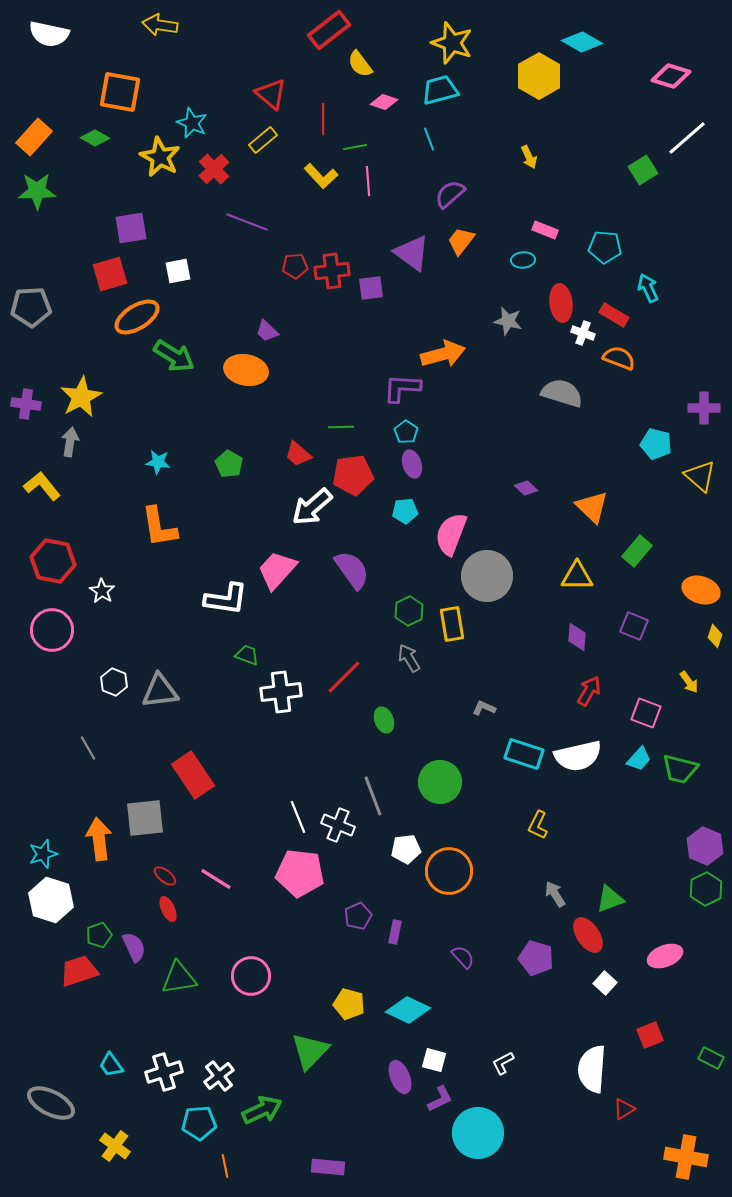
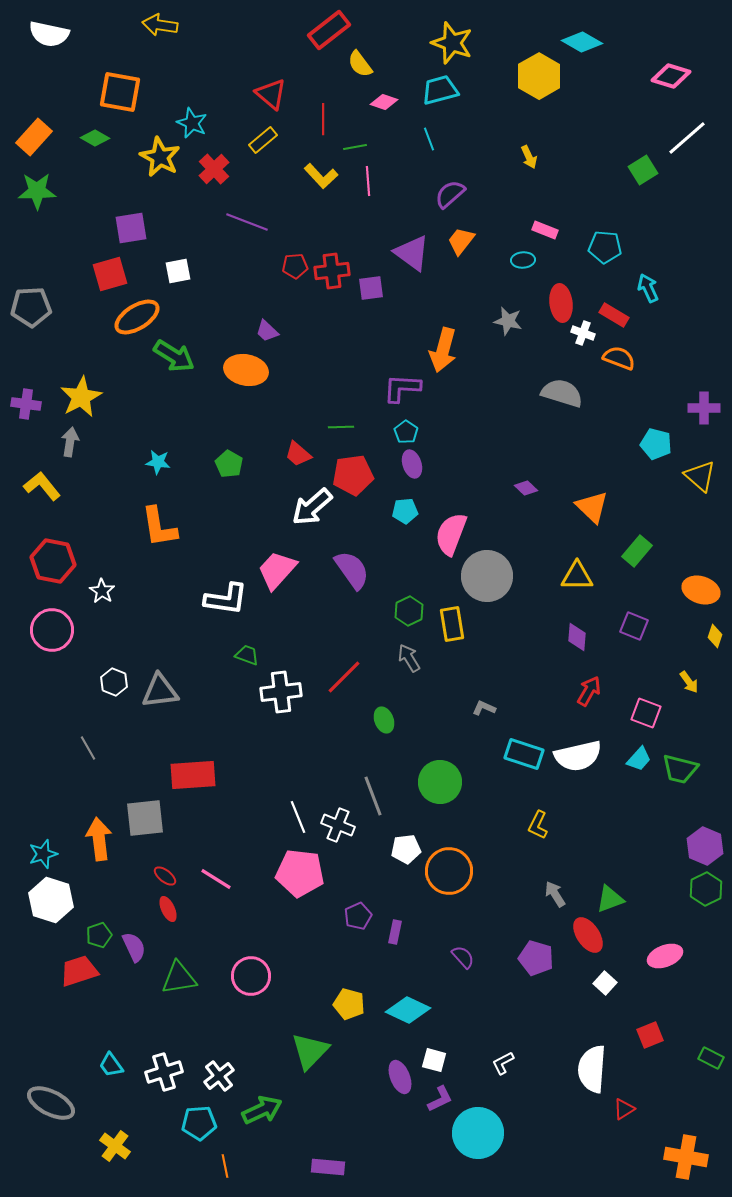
orange arrow at (443, 354): moved 4 px up; rotated 120 degrees clockwise
red rectangle at (193, 775): rotated 60 degrees counterclockwise
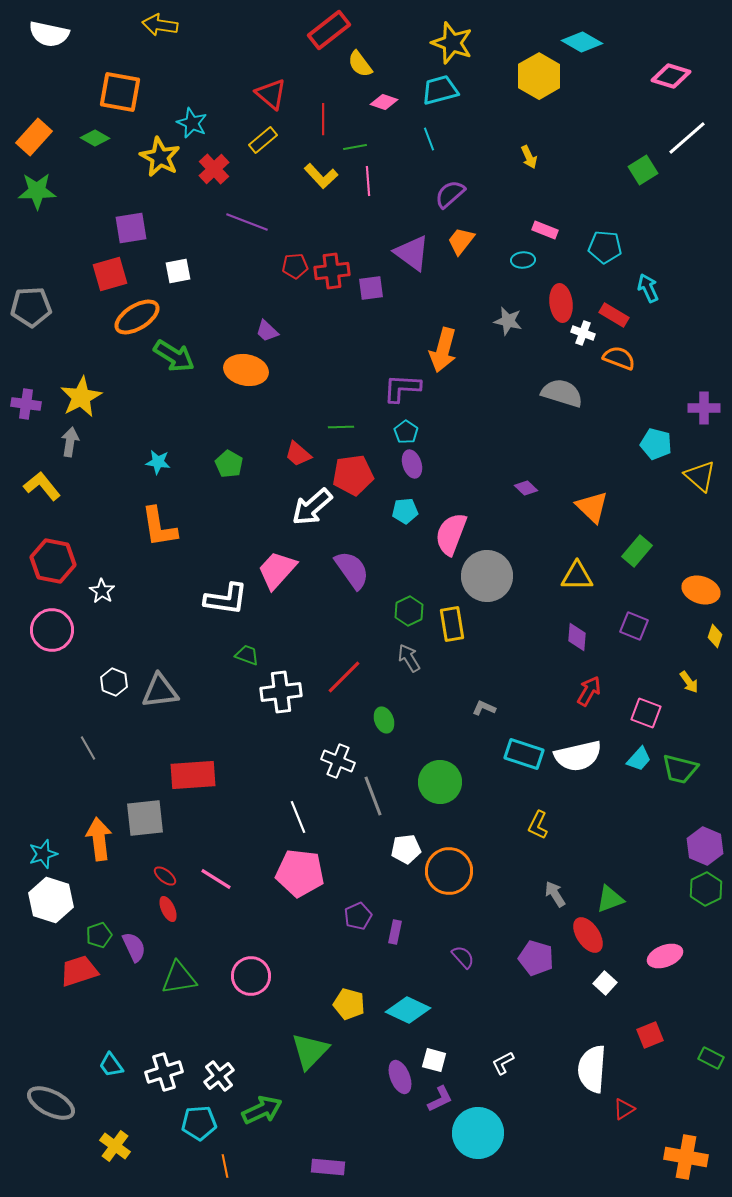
white cross at (338, 825): moved 64 px up
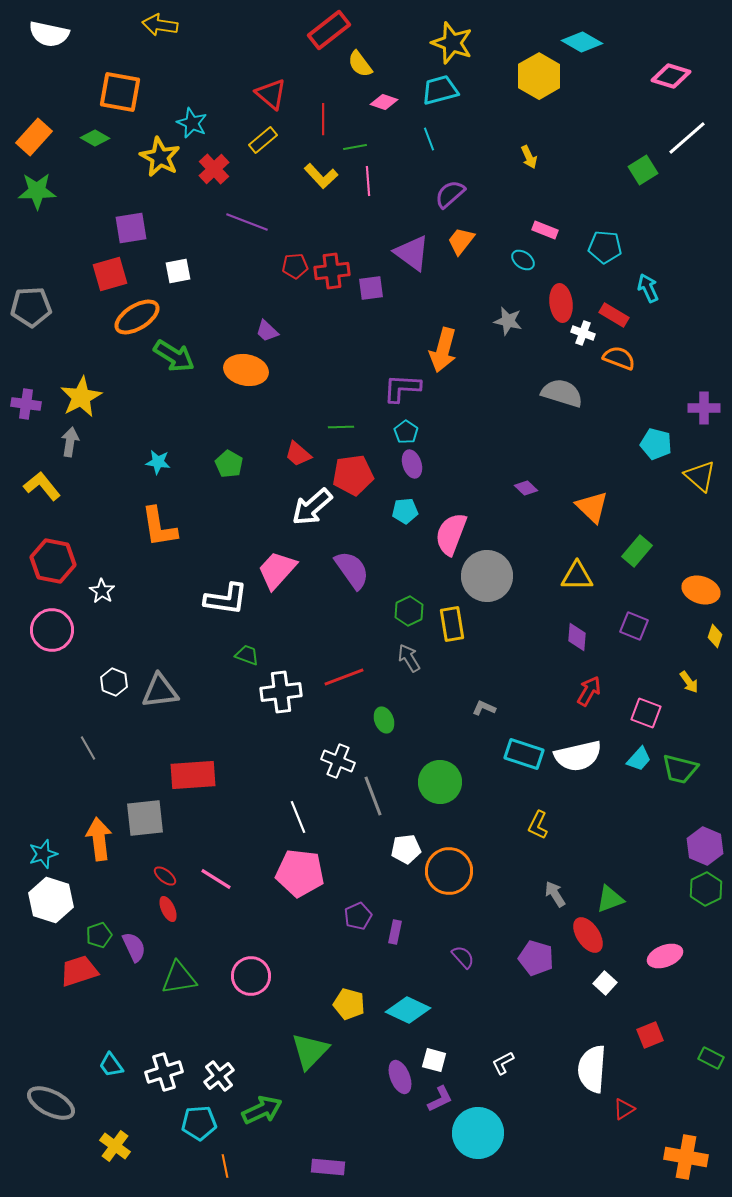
cyan ellipse at (523, 260): rotated 40 degrees clockwise
red line at (344, 677): rotated 24 degrees clockwise
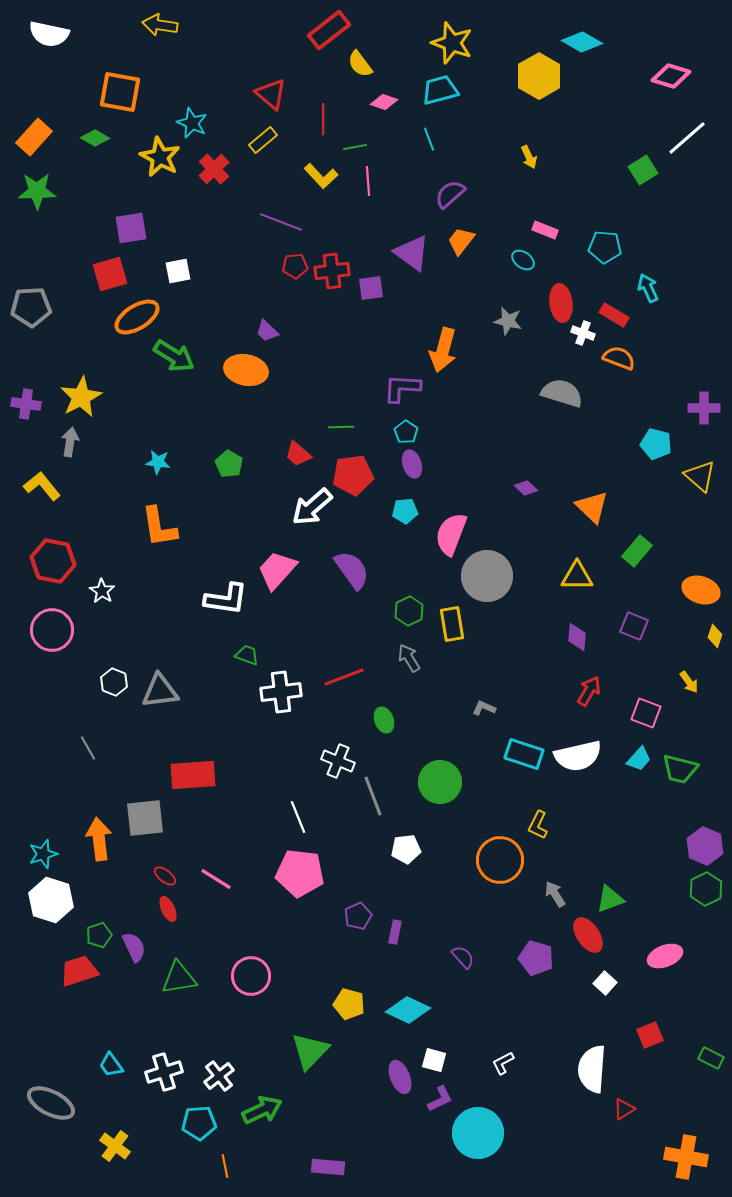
purple line at (247, 222): moved 34 px right
orange circle at (449, 871): moved 51 px right, 11 px up
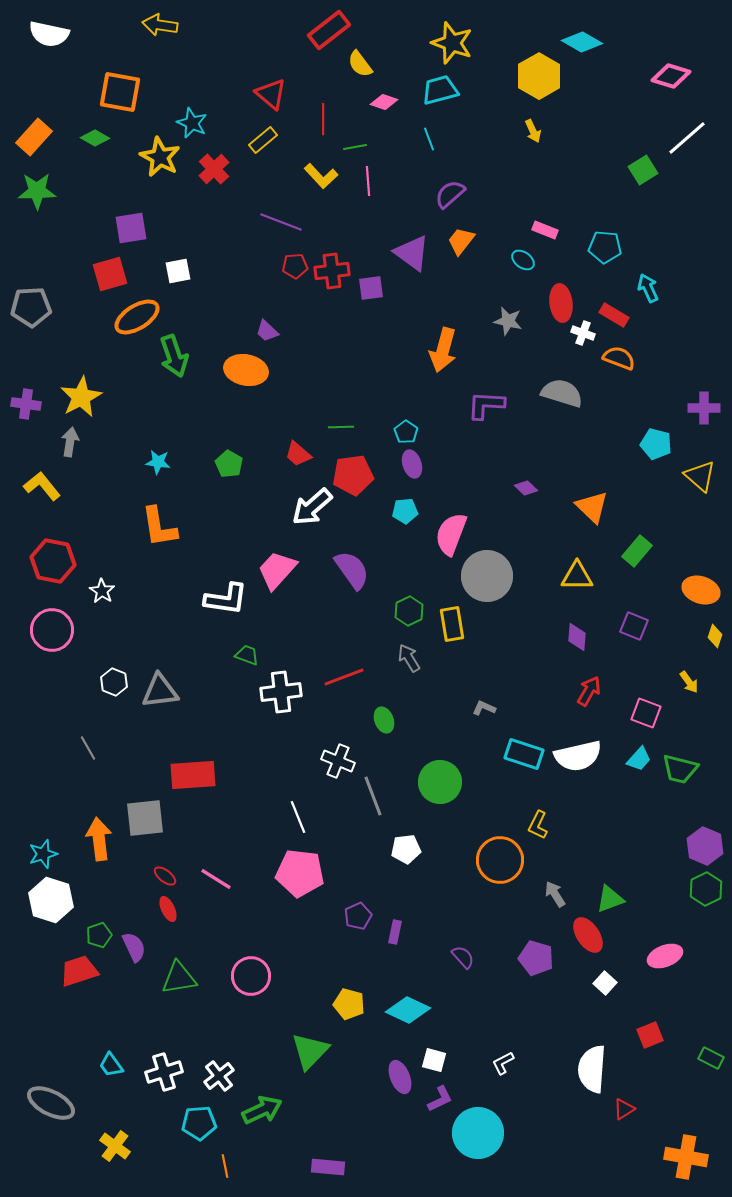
yellow arrow at (529, 157): moved 4 px right, 26 px up
green arrow at (174, 356): rotated 39 degrees clockwise
purple L-shape at (402, 388): moved 84 px right, 17 px down
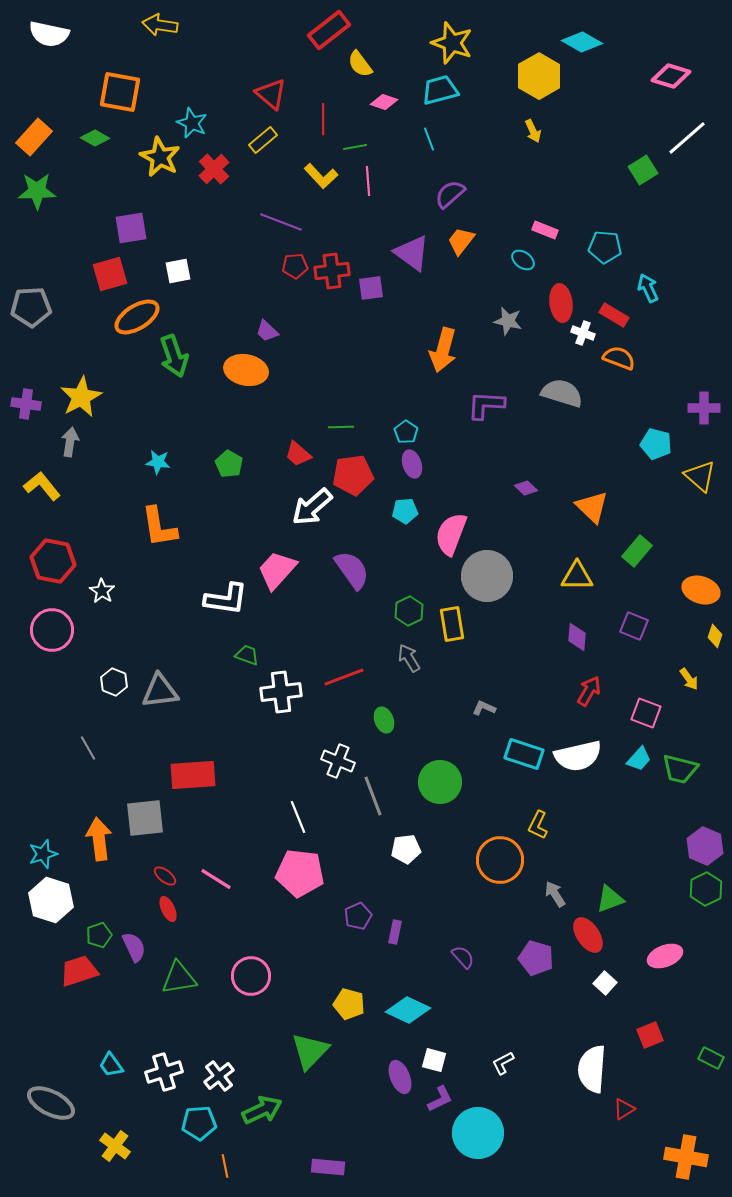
yellow arrow at (689, 682): moved 3 px up
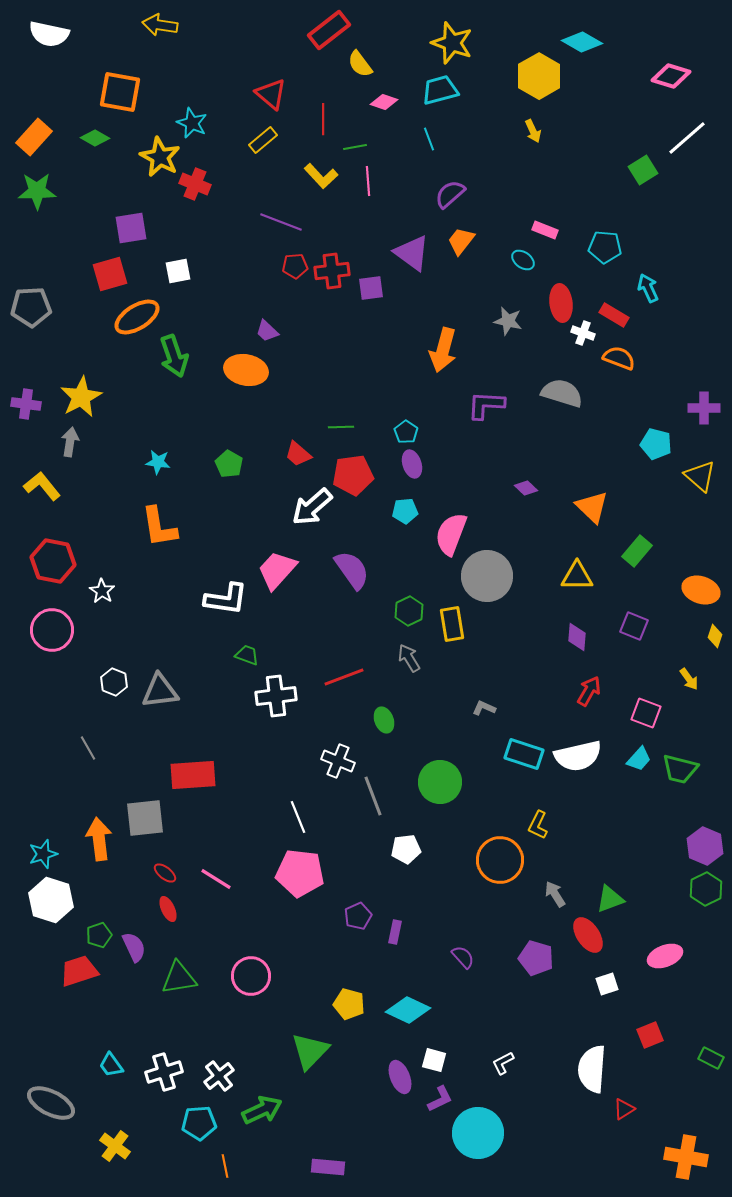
red cross at (214, 169): moved 19 px left, 15 px down; rotated 24 degrees counterclockwise
white cross at (281, 692): moved 5 px left, 4 px down
red ellipse at (165, 876): moved 3 px up
white square at (605, 983): moved 2 px right, 1 px down; rotated 30 degrees clockwise
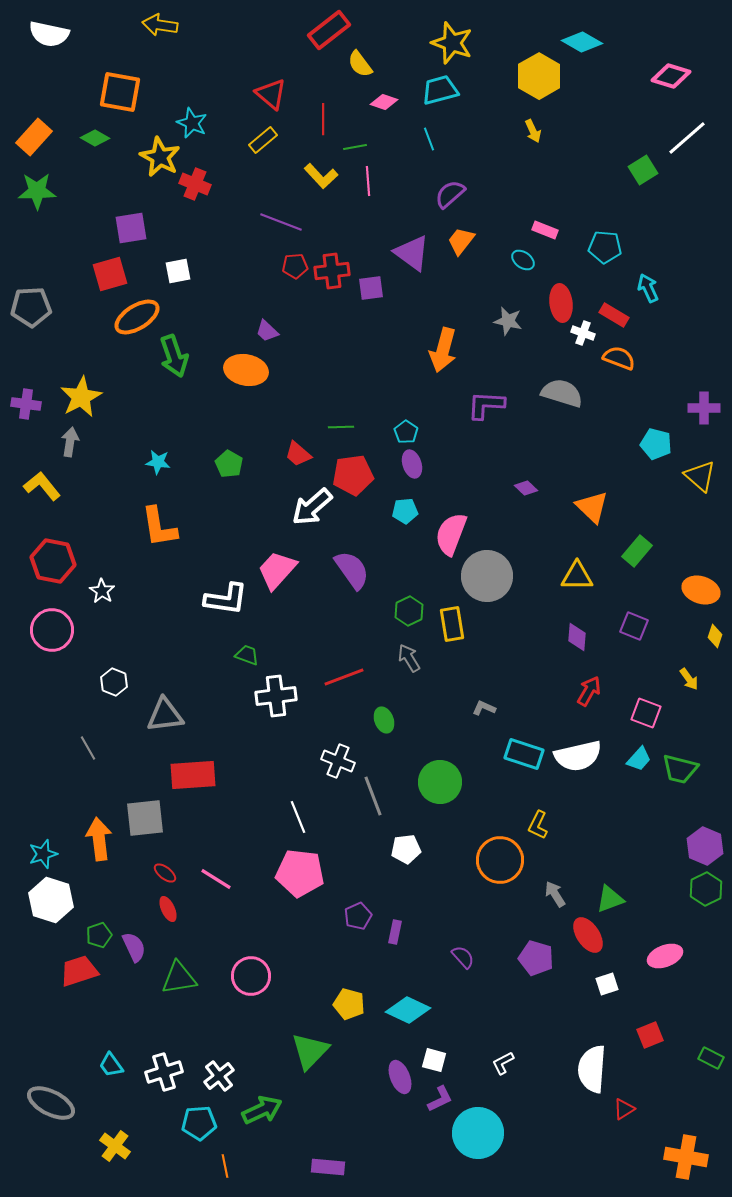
gray triangle at (160, 691): moved 5 px right, 24 px down
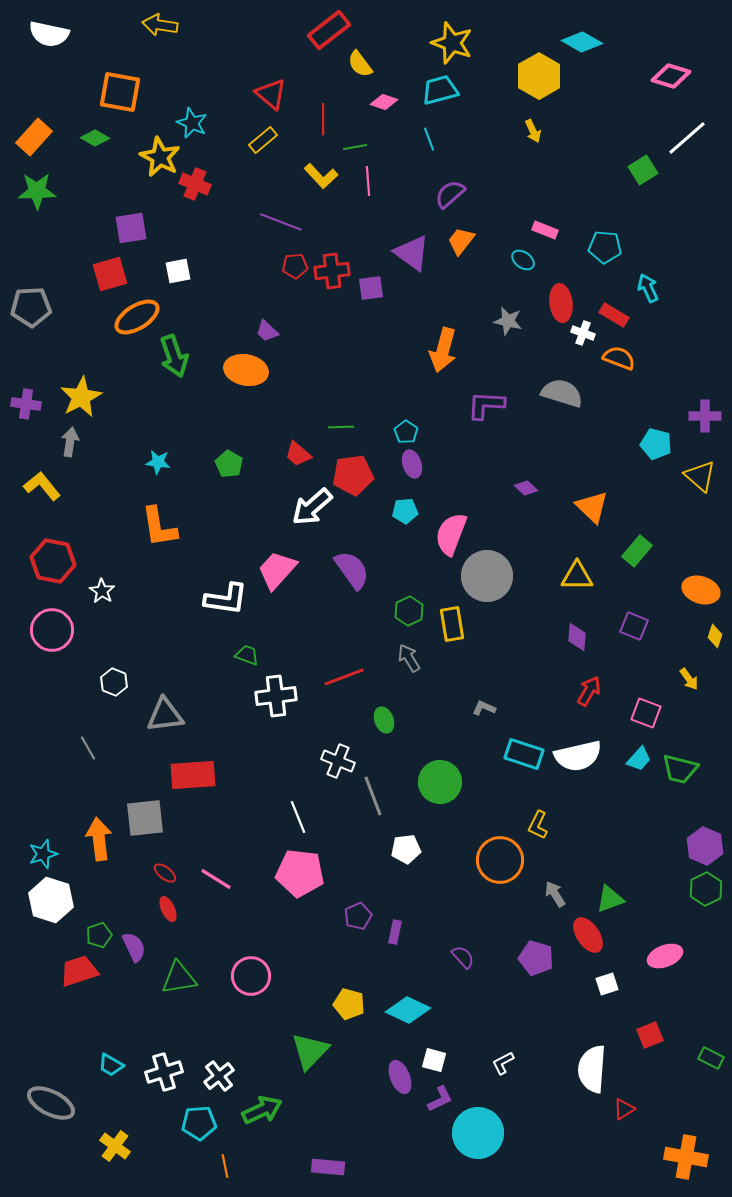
purple cross at (704, 408): moved 1 px right, 8 px down
cyan trapezoid at (111, 1065): rotated 24 degrees counterclockwise
